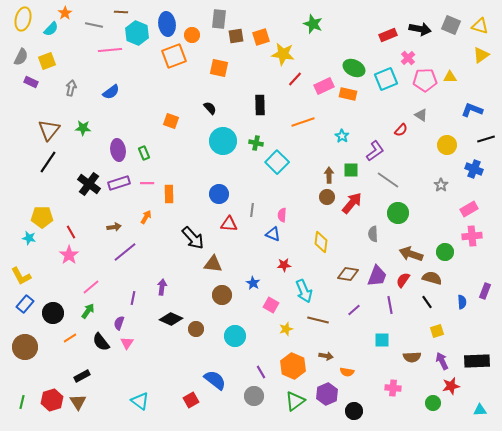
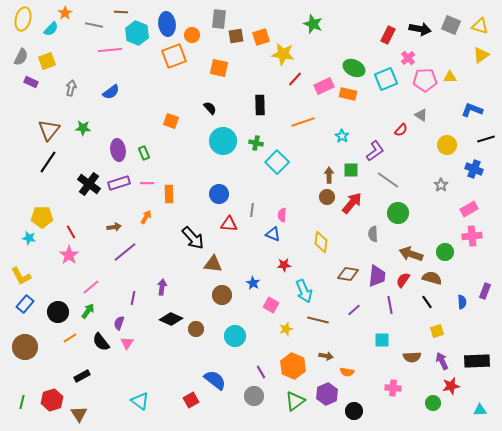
red rectangle at (388, 35): rotated 42 degrees counterclockwise
purple trapezoid at (377, 276): rotated 15 degrees counterclockwise
black circle at (53, 313): moved 5 px right, 1 px up
brown triangle at (78, 402): moved 1 px right, 12 px down
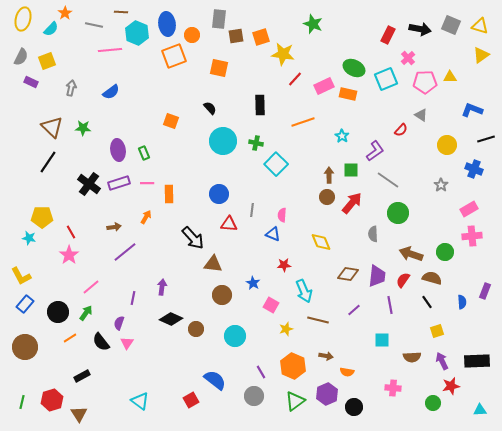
pink pentagon at (425, 80): moved 2 px down
brown triangle at (49, 130): moved 3 px right, 3 px up; rotated 25 degrees counterclockwise
cyan square at (277, 162): moved 1 px left, 2 px down
yellow diamond at (321, 242): rotated 30 degrees counterclockwise
green arrow at (88, 311): moved 2 px left, 2 px down
black circle at (354, 411): moved 4 px up
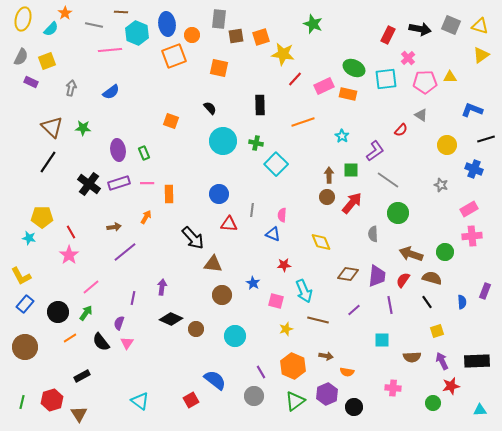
cyan square at (386, 79): rotated 15 degrees clockwise
gray star at (441, 185): rotated 16 degrees counterclockwise
pink square at (271, 305): moved 5 px right, 4 px up; rotated 14 degrees counterclockwise
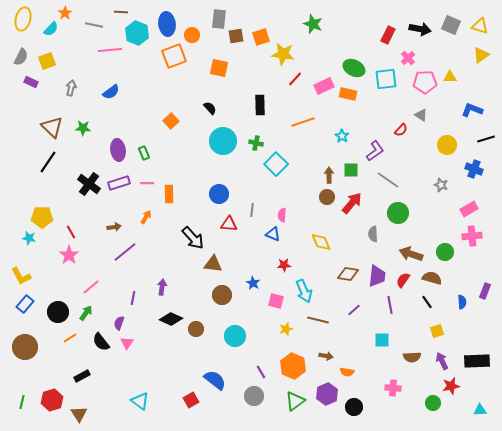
orange square at (171, 121): rotated 28 degrees clockwise
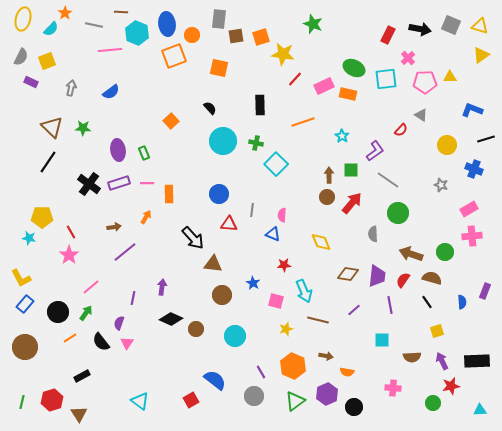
yellow L-shape at (21, 276): moved 2 px down
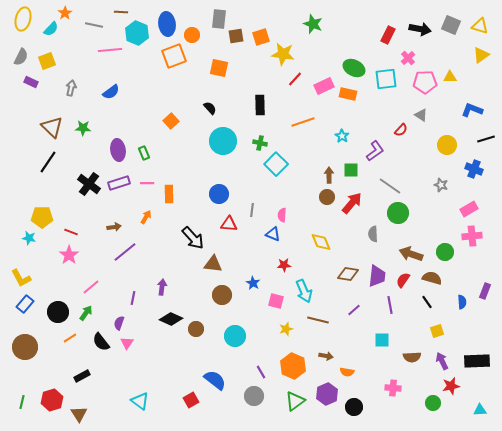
green cross at (256, 143): moved 4 px right
gray line at (388, 180): moved 2 px right, 6 px down
red line at (71, 232): rotated 40 degrees counterclockwise
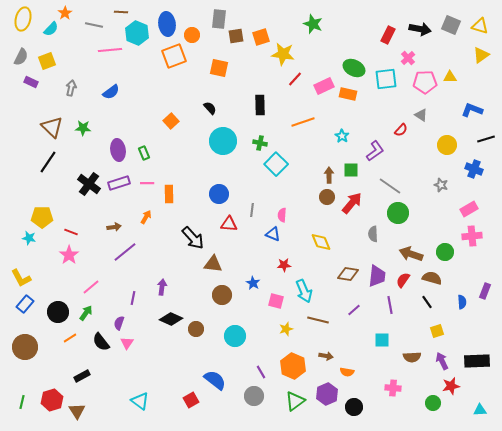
brown triangle at (79, 414): moved 2 px left, 3 px up
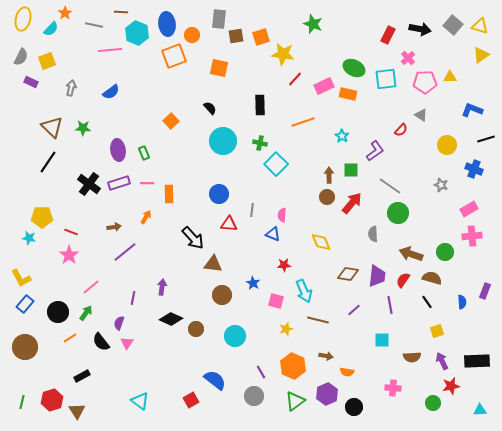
gray square at (451, 25): moved 2 px right; rotated 18 degrees clockwise
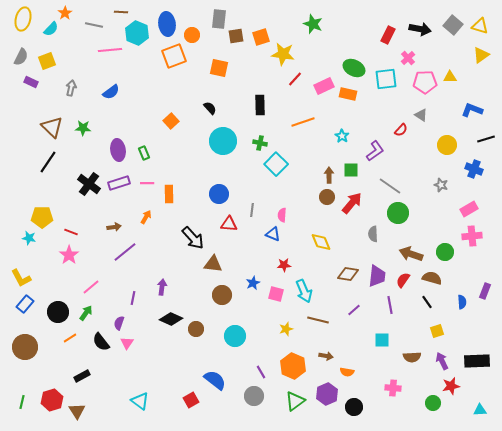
blue star at (253, 283): rotated 16 degrees clockwise
pink square at (276, 301): moved 7 px up
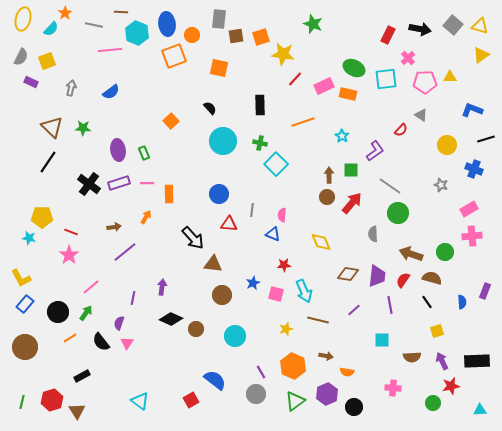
gray circle at (254, 396): moved 2 px right, 2 px up
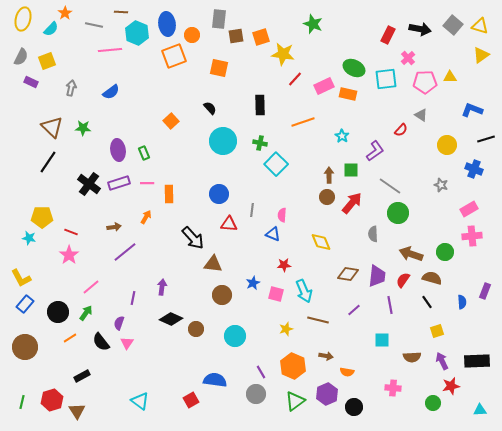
blue semicircle at (215, 380): rotated 30 degrees counterclockwise
